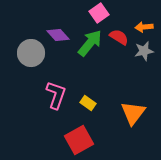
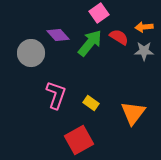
gray star: rotated 12 degrees clockwise
yellow rectangle: moved 3 px right
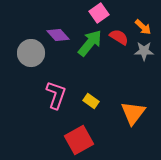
orange arrow: moved 1 px left; rotated 132 degrees counterclockwise
yellow rectangle: moved 2 px up
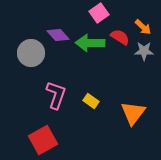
red semicircle: moved 1 px right
green arrow: rotated 128 degrees counterclockwise
red square: moved 36 px left
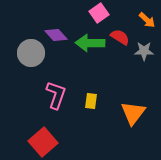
orange arrow: moved 4 px right, 7 px up
purple diamond: moved 2 px left
yellow rectangle: rotated 63 degrees clockwise
red square: moved 2 px down; rotated 12 degrees counterclockwise
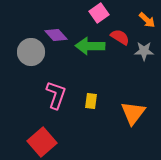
green arrow: moved 3 px down
gray circle: moved 1 px up
red square: moved 1 px left
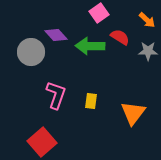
gray star: moved 4 px right
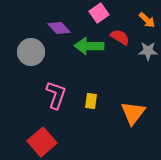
purple diamond: moved 3 px right, 7 px up
green arrow: moved 1 px left
